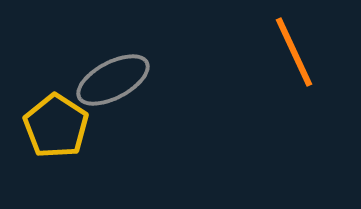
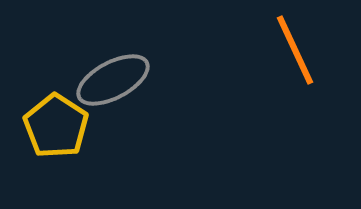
orange line: moved 1 px right, 2 px up
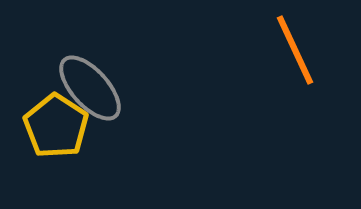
gray ellipse: moved 23 px left, 8 px down; rotated 76 degrees clockwise
